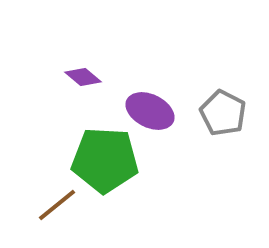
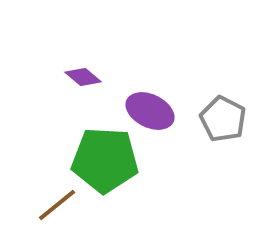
gray pentagon: moved 6 px down
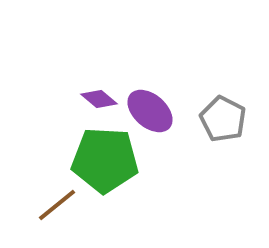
purple diamond: moved 16 px right, 22 px down
purple ellipse: rotated 15 degrees clockwise
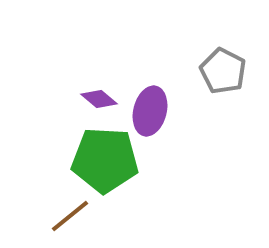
purple ellipse: rotated 63 degrees clockwise
gray pentagon: moved 48 px up
brown line: moved 13 px right, 11 px down
